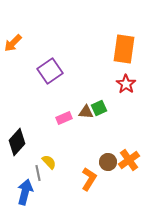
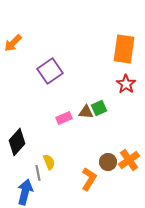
yellow semicircle: rotated 21 degrees clockwise
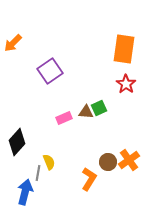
gray line: rotated 21 degrees clockwise
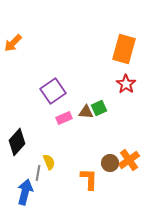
orange rectangle: rotated 8 degrees clockwise
purple square: moved 3 px right, 20 px down
brown circle: moved 2 px right, 1 px down
orange L-shape: rotated 30 degrees counterclockwise
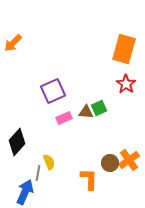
purple square: rotated 10 degrees clockwise
blue arrow: rotated 10 degrees clockwise
